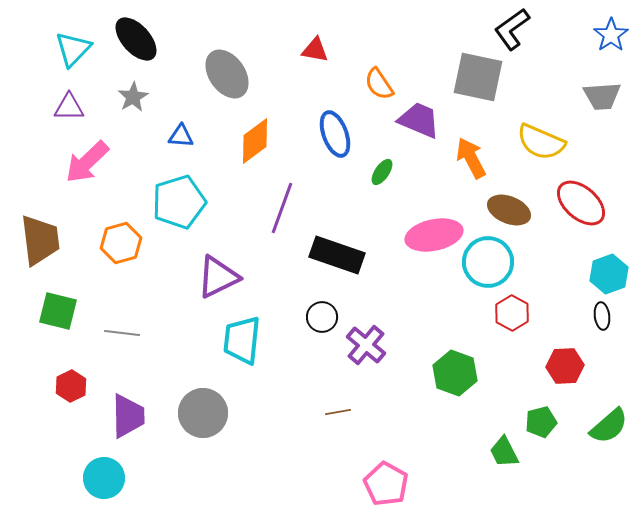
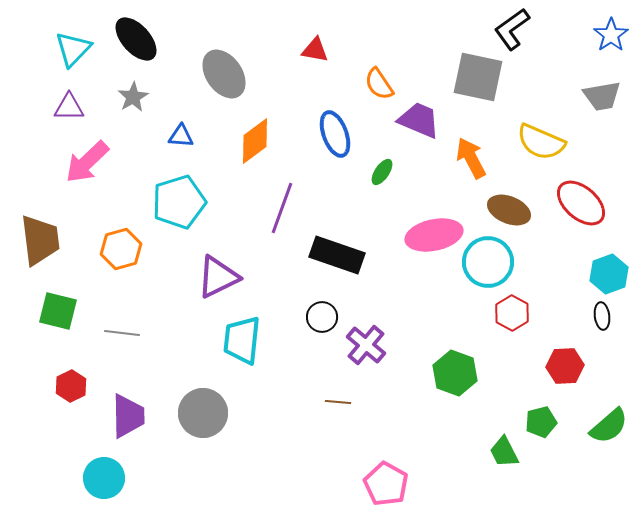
gray ellipse at (227, 74): moved 3 px left
gray trapezoid at (602, 96): rotated 6 degrees counterclockwise
orange hexagon at (121, 243): moved 6 px down
brown line at (338, 412): moved 10 px up; rotated 15 degrees clockwise
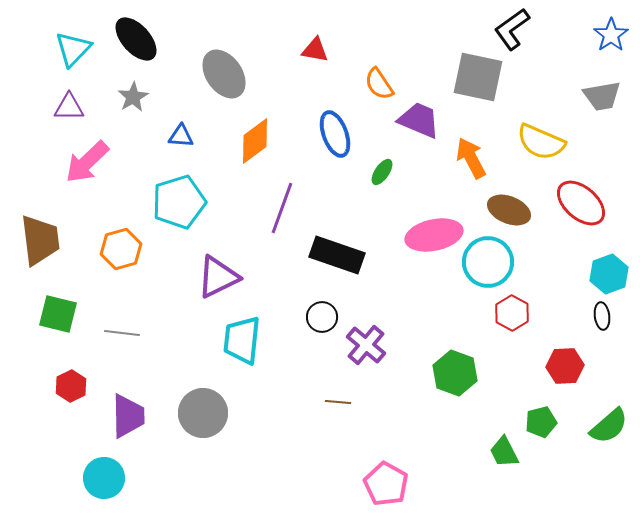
green square at (58, 311): moved 3 px down
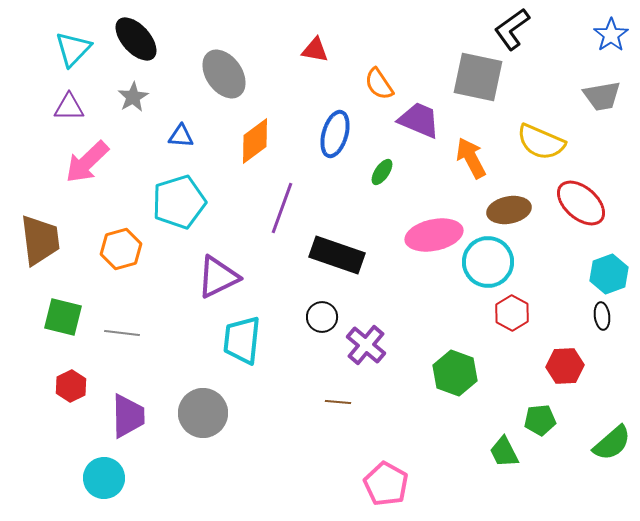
blue ellipse at (335, 134): rotated 36 degrees clockwise
brown ellipse at (509, 210): rotated 33 degrees counterclockwise
green square at (58, 314): moved 5 px right, 3 px down
green pentagon at (541, 422): moved 1 px left, 2 px up; rotated 8 degrees clockwise
green semicircle at (609, 426): moved 3 px right, 17 px down
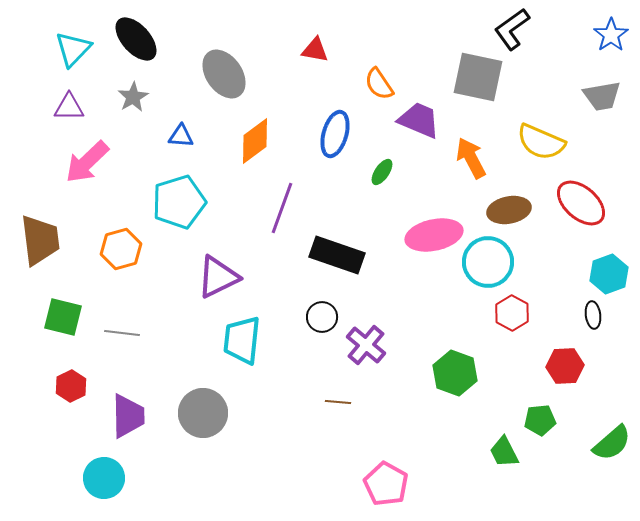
black ellipse at (602, 316): moved 9 px left, 1 px up
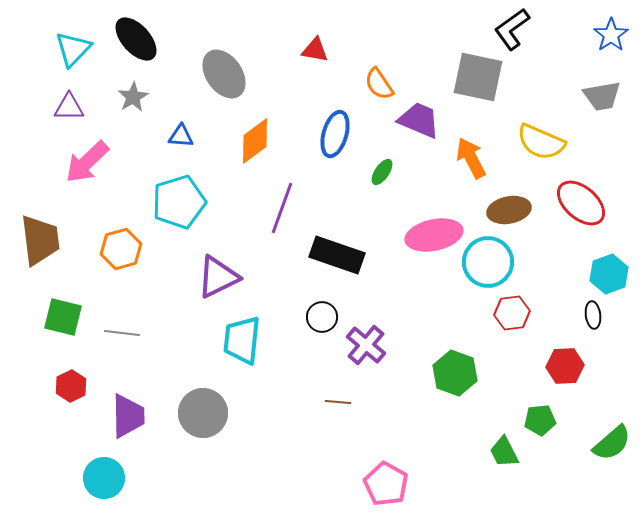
red hexagon at (512, 313): rotated 24 degrees clockwise
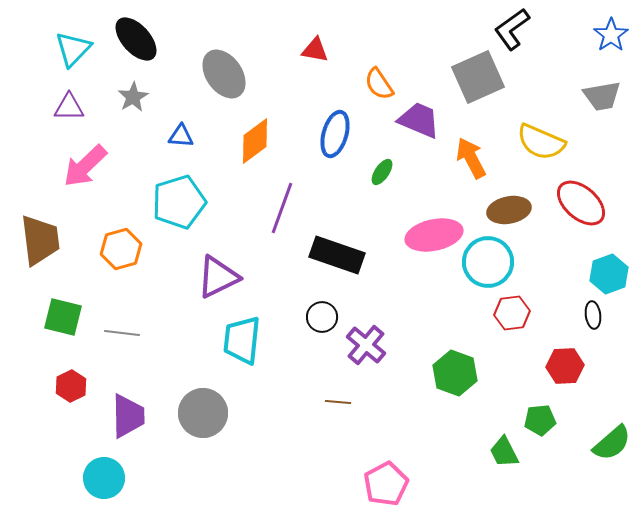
gray square at (478, 77): rotated 36 degrees counterclockwise
pink arrow at (87, 162): moved 2 px left, 4 px down
pink pentagon at (386, 484): rotated 15 degrees clockwise
